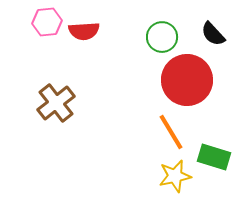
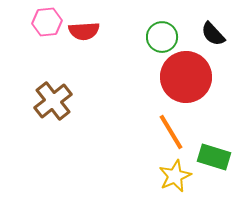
red circle: moved 1 px left, 3 px up
brown cross: moved 3 px left, 2 px up
yellow star: rotated 12 degrees counterclockwise
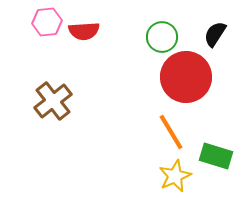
black semicircle: moved 2 px right; rotated 76 degrees clockwise
green rectangle: moved 2 px right, 1 px up
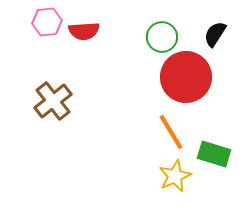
green rectangle: moved 2 px left, 2 px up
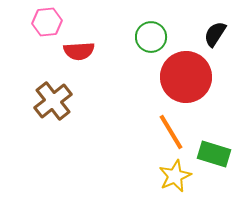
red semicircle: moved 5 px left, 20 px down
green circle: moved 11 px left
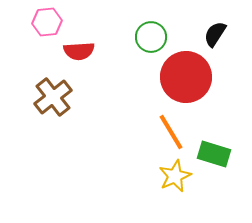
brown cross: moved 4 px up
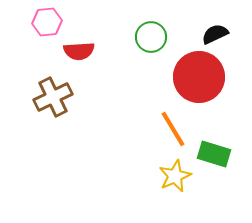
black semicircle: rotated 32 degrees clockwise
red circle: moved 13 px right
brown cross: rotated 12 degrees clockwise
orange line: moved 2 px right, 3 px up
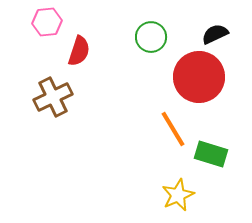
red semicircle: rotated 68 degrees counterclockwise
green rectangle: moved 3 px left
yellow star: moved 3 px right, 19 px down
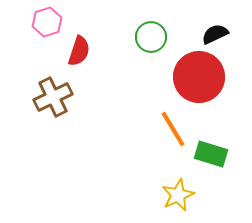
pink hexagon: rotated 12 degrees counterclockwise
